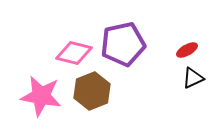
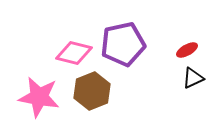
pink star: moved 2 px left, 1 px down
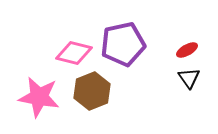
black triangle: moved 4 px left; rotated 40 degrees counterclockwise
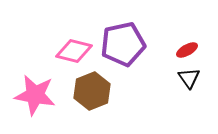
pink diamond: moved 2 px up
pink star: moved 4 px left, 2 px up
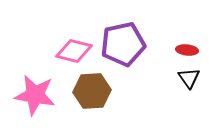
red ellipse: rotated 35 degrees clockwise
brown hexagon: rotated 18 degrees clockwise
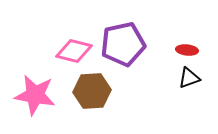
black triangle: rotated 45 degrees clockwise
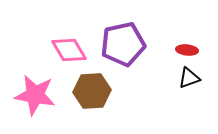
pink diamond: moved 5 px left, 1 px up; rotated 45 degrees clockwise
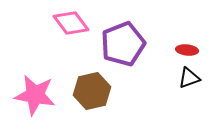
purple pentagon: rotated 9 degrees counterclockwise
pink diamond: moved 2 px right, 27 px up; rotated 6 degrees counterclockwise
brown hexagon: rotated 9 degrees counterclockwise
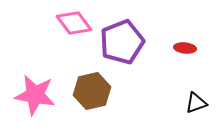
pink diamond: moved 3 px right
purple pentagon: moved 1 px left, 2 px up
red ellipse: moved 2 px left, 2 px up
black triangle: moved 7 px right, 25 px down
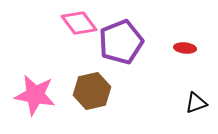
pink diamond: moved 5 px right
purple pentagon: moved 1 px left
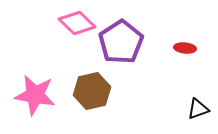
pink diamond: moved 2 px left; rotated 9 degrees counterclockwise
purple pentagon: rotated 12 degrees counterclockwise
black triangle: moved 2 px right, 6 px down
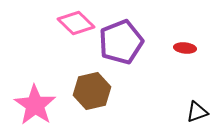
pink diamond: moved 1 px left
purple pentagon: rotated 12 degrees clockwise
pink star: moved 10 px down; rotated 24 degrees clockwise
black triangle: moved 1 px left, 3 px down
